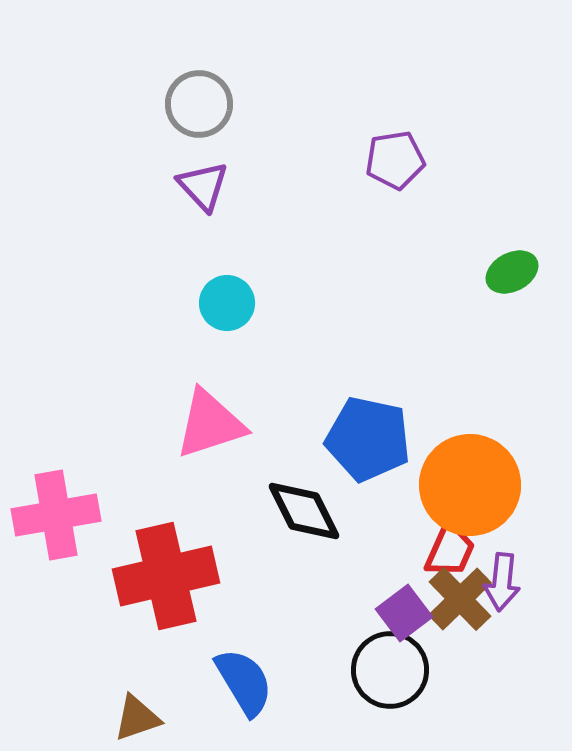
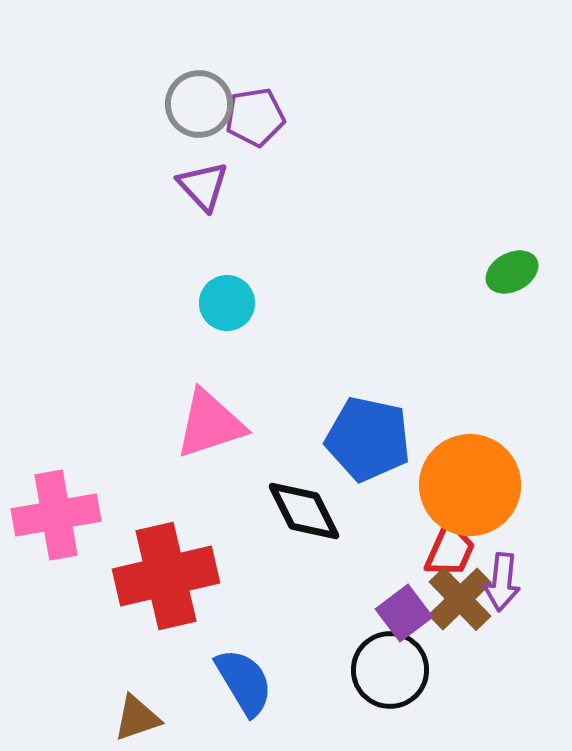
purple pentagon: moved 140 px left, 43 px up
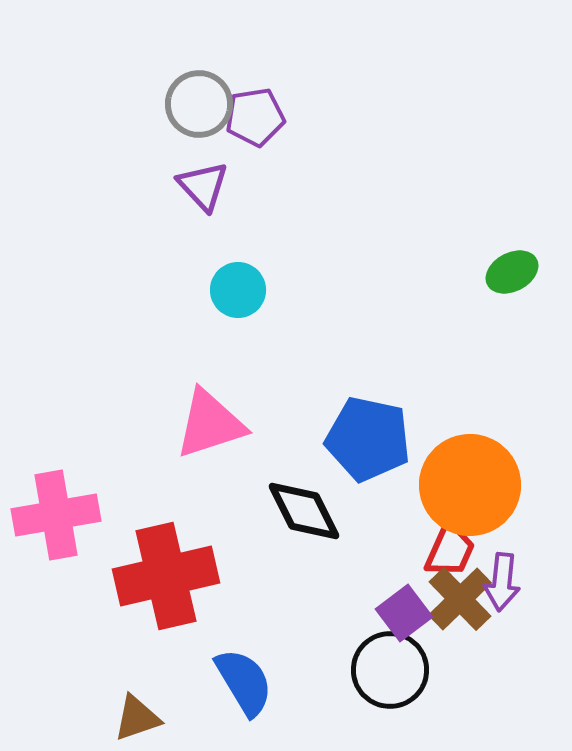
cyan circle: moved 11 px right, 13 px up
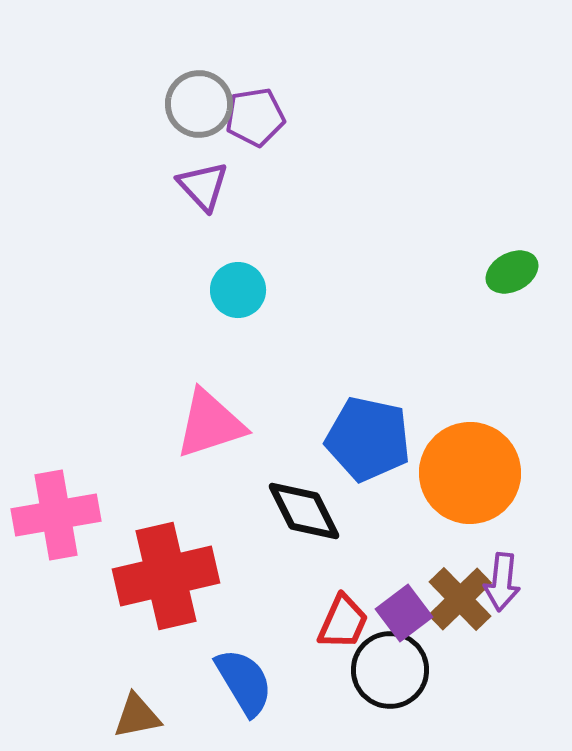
orange circle: moved 12 px up
red trapezoid: moved 107 px left, 72 px down
brown triangle: moved 2 px up; rotated 8 degrees clockwise
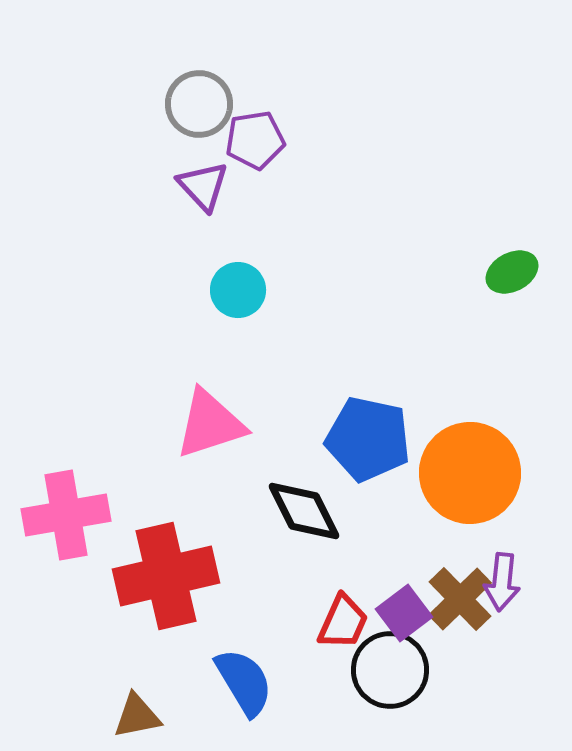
purple pentagon: moved 23 px down
pink cross: moved 10 px right
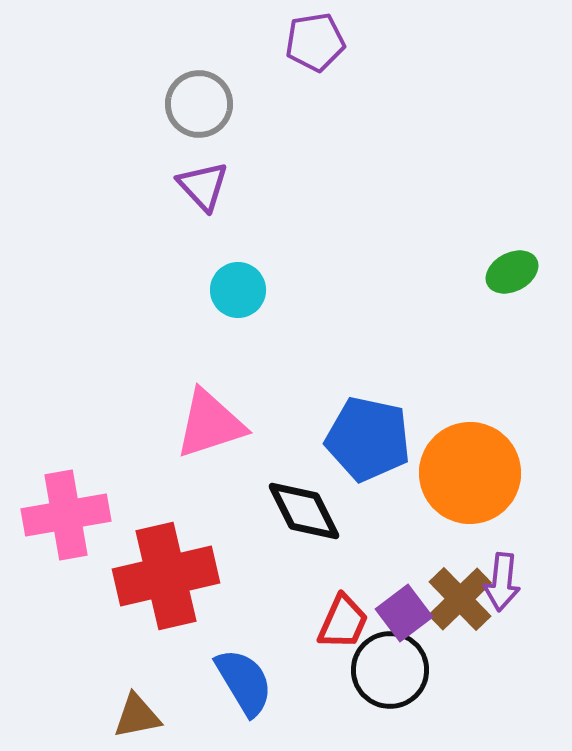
purple pentagon: moved 60 px right, 98 px up
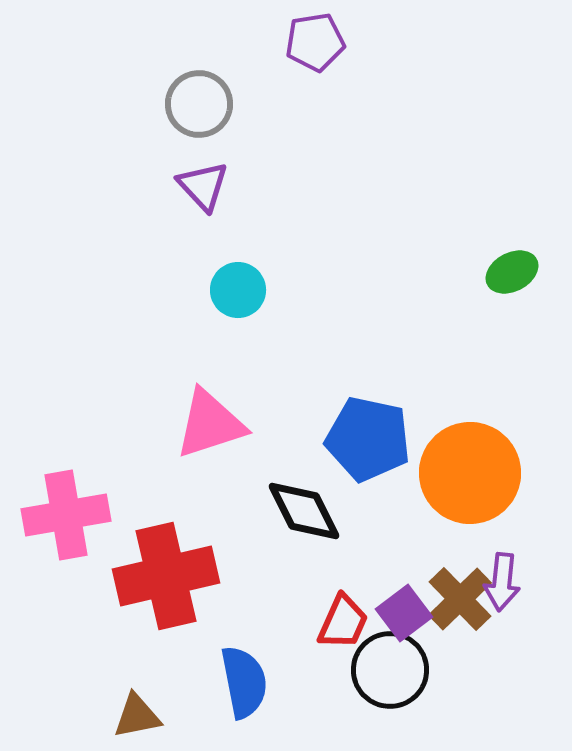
blue semicircle: rotated 20 degrees clockwise
